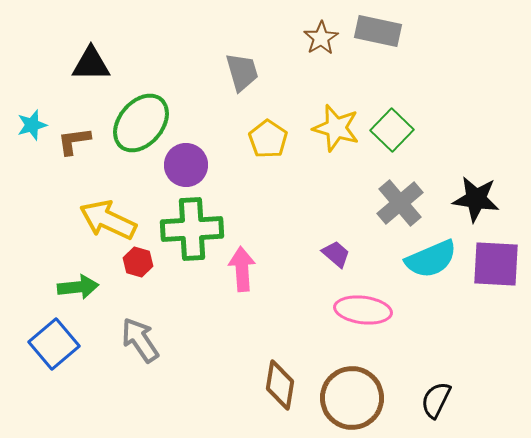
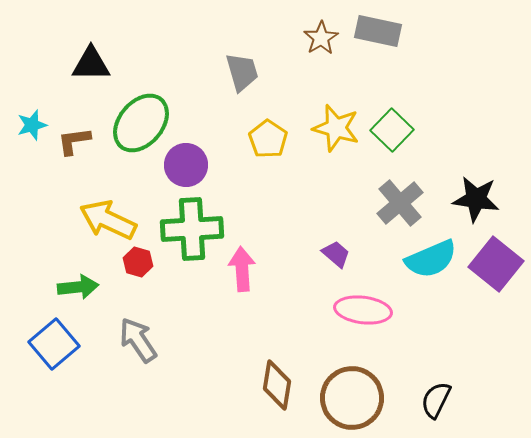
purple square: rotated 36 degrees clockwise
gray arrow: moved 2 px left
brown diamond: moved 3 px left
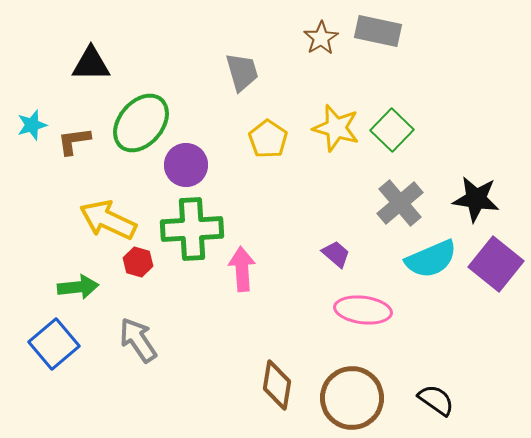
black semicircle: rotated 99 degrees clockwise
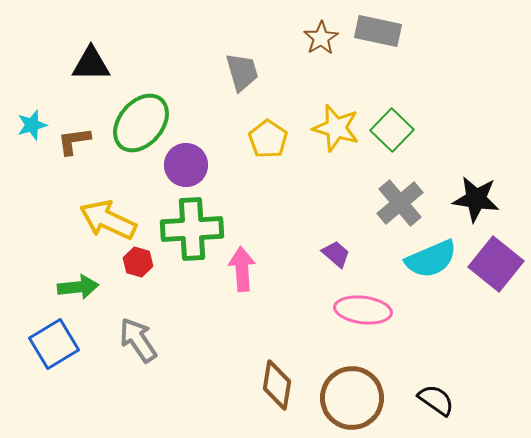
blue square: rotated 9 degrees clockwise
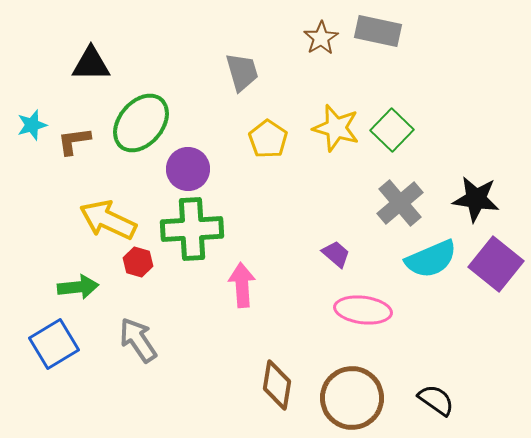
purple circle: moved 2 px right, 4 px down
pink arrow: moved 16 px down
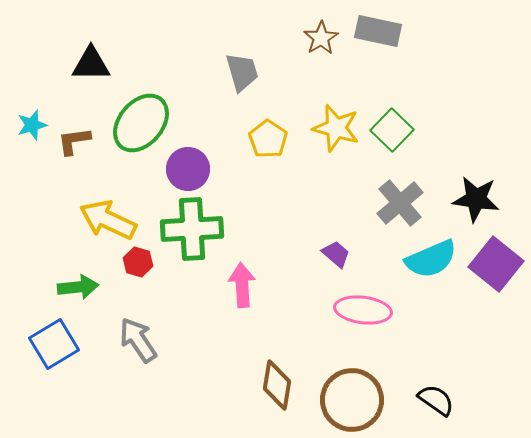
brown circle: moved 2 px down
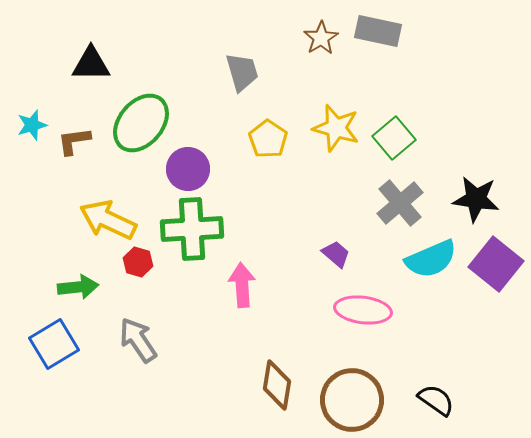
green square: moved 2 px right, 8 px down; rotated 6 degrees clockwise
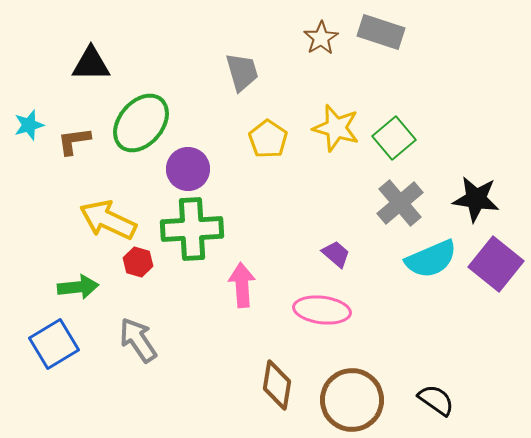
gray rectangle: moved 3 px right, 1 px down; rotated 6 degrees clockwise
cyan star: moved 3 px left
pink ellipse: moved 41 px left
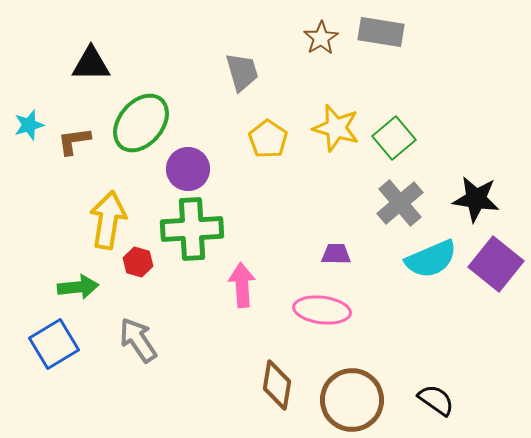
gray rectangle: rotated 9 degrees counterclockwise
yellow arrow: rotated 74 degrees clockwise
purple trapezoid: rotated 40 degrees counterclockwise
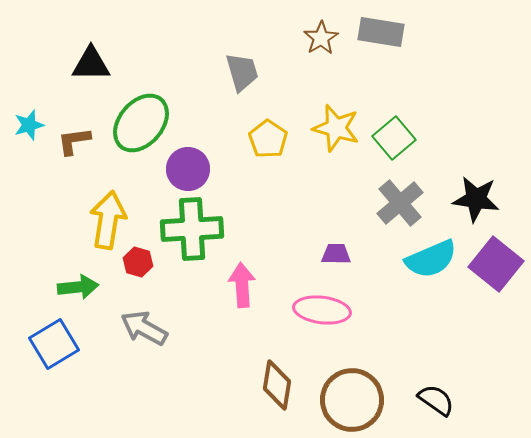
gray arrow: moved 6 px right, 12 px up; rotated 27 degrees counterclockwise
